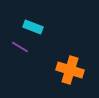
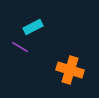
cyan rectangle: rotated 48 degrees counterclockwise
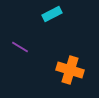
cyan rectangle: moved 19 px right, 13 px up
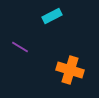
cyan rectangle: moved 2 px down
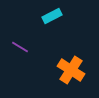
orange cross: moved 1 px right; rotated 16 degrees clockwise
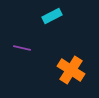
purple line: moved 2 px right, 1 px down; rotated 18 degrees counterclockwise
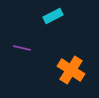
cyan rectangle: moved 1 px right
